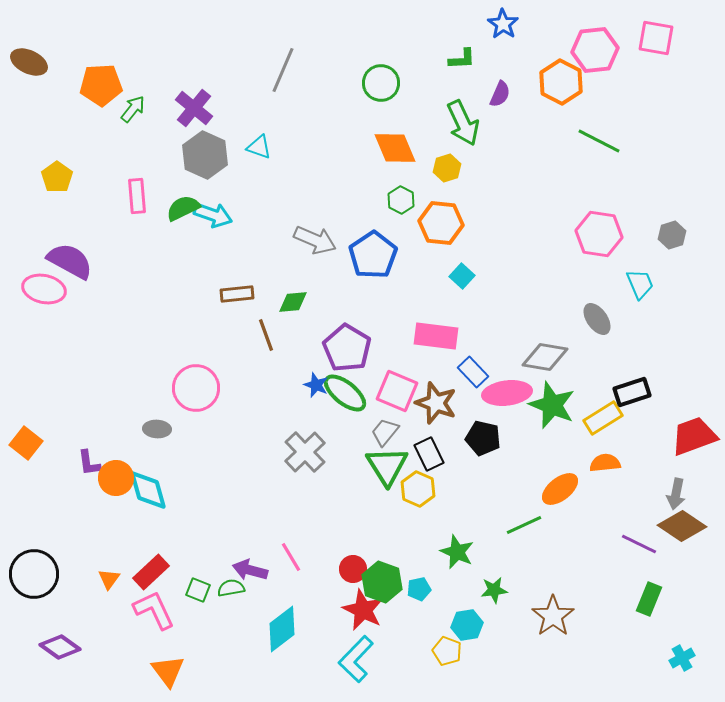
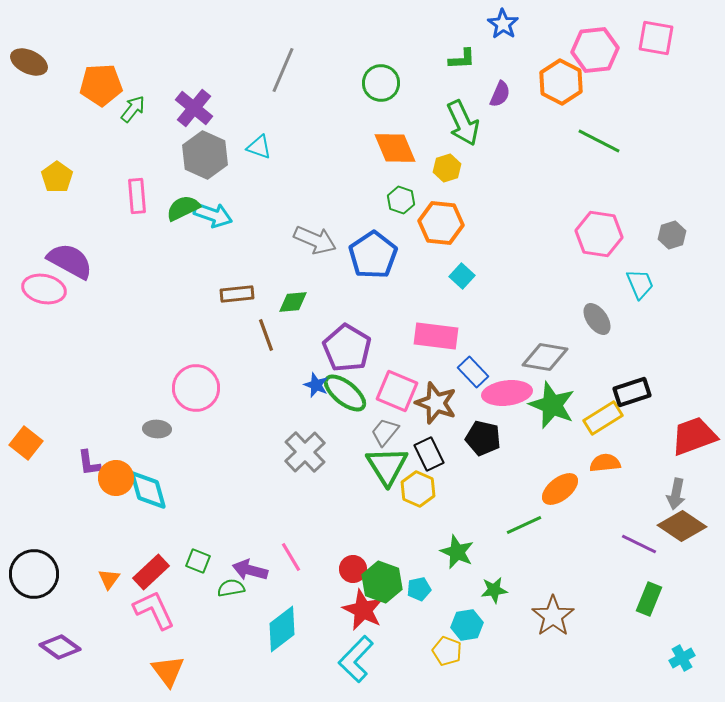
green hexagon at (401, 200): rotated 8 degrees counterclockwise
green square at (198, 590): moved 29 px up
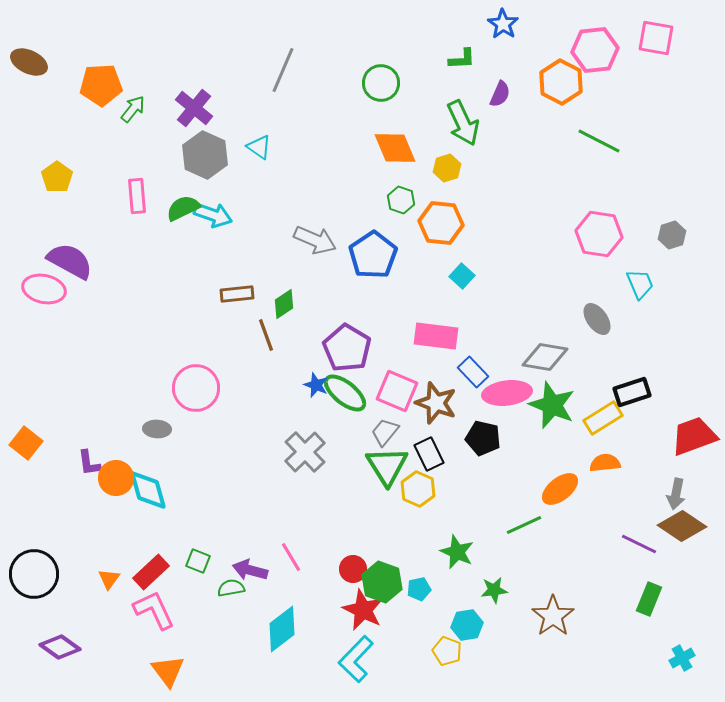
cyan triangle at (259, 147): rotated 16 degrees clockwise
green diamond at (293, 302): moved 9 px left, 2 px down; rotated 28 degrees counterclockwise
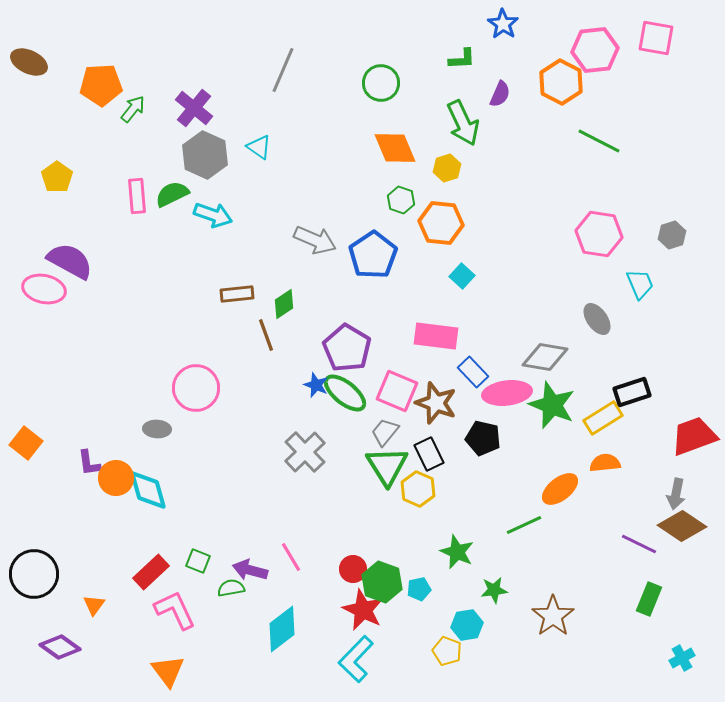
green semicircle at (183, 208): moved 11 px left, 14 px up
orange triangle at (109, 579): moved 15 px left, 26 px down
pink L-shape at (154, 610): moved 21 px right
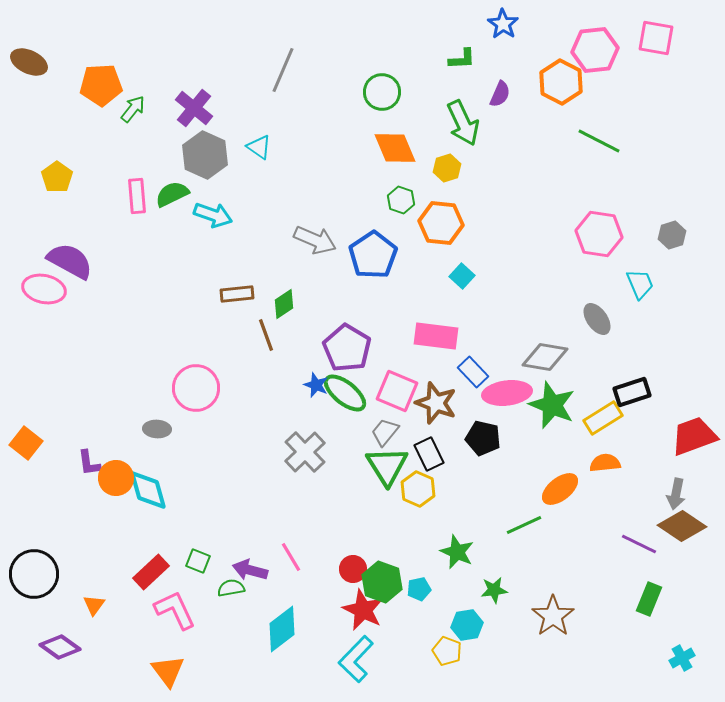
green circle at (381, 83): moved 1 px right, 9 px down
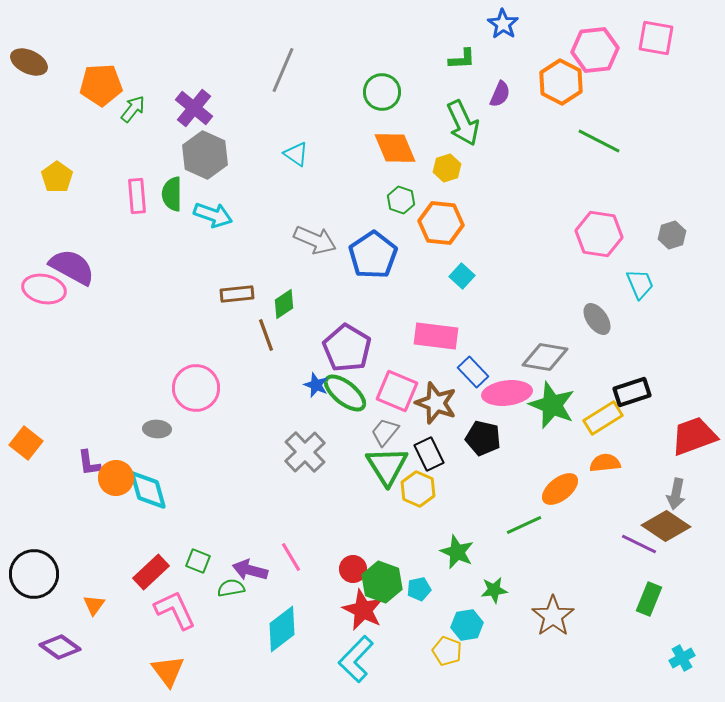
cyan triangle at (259, 147): moved 37 px right, 7 px down
green semicircle at (172, 194): rotated 64 degrees counterclockwise
purple semicircle at (70, 261): moved 2 px right, 6 px down
brown diamond at (682, 526): moved 16 px left
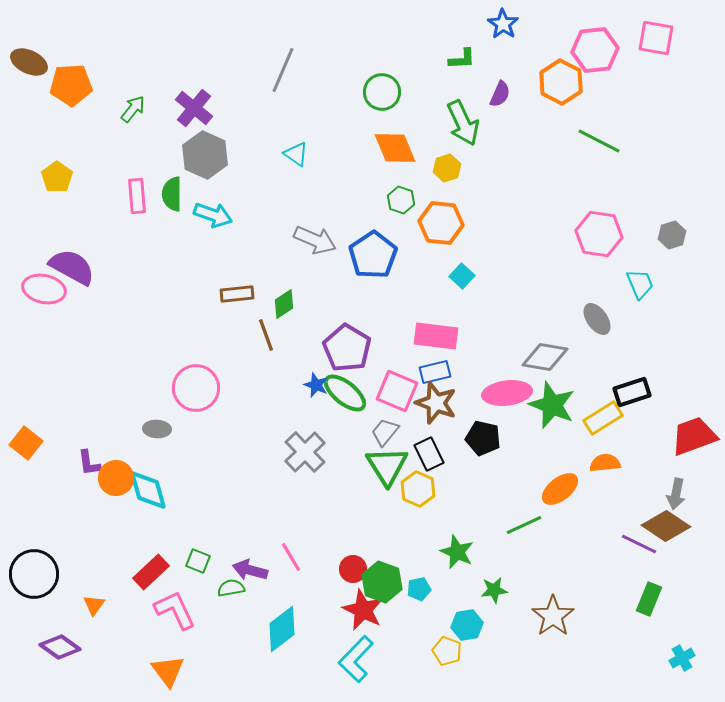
orange pentagon at (101, 85): moved 30 px left
blue rectangle at (473, 372): moved 38 px left; rotated 60 degrees counterclockwise
